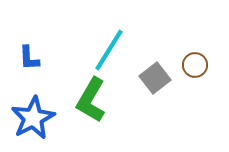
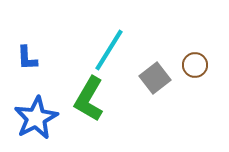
blue L-shape: moved 2 px left
green L-shape: moved 2 px left, 1 px up
blue star: moved 3 px right
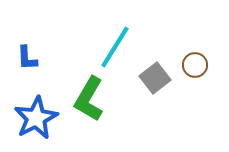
cyan line: moved 6 px right, 3 px up
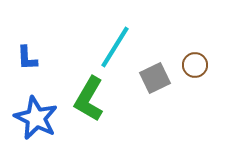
gray square: rotated 12 degrees clockwise
blue star: rotated 18 degrees counterclockwise
